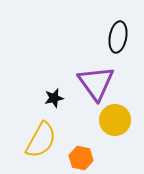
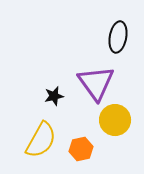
black star: moved 2 px up
orange hexagon: moved 9 px up; rotated 25 degrees counterclockwise
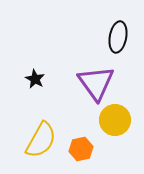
black star: moved 19 px left, 17 px up; rotated 30 degrees counterclockwise
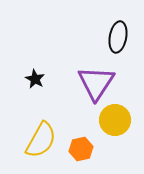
purple triangle: rotated 9 degrees clockwise
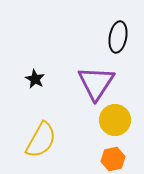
orange hexagon: moved 32 px right, 10 px down
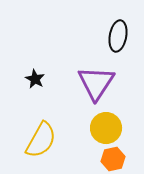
black ellipse: moved 1 px up
yellow circle: moved 9 px left, 8 px down
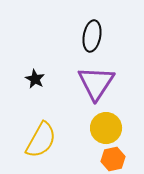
black ellipse: moved 26 px left
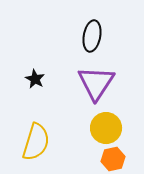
yellow semicircle: moved 5 px left, 2 px down; rotated 12 degrees counterclockwise
